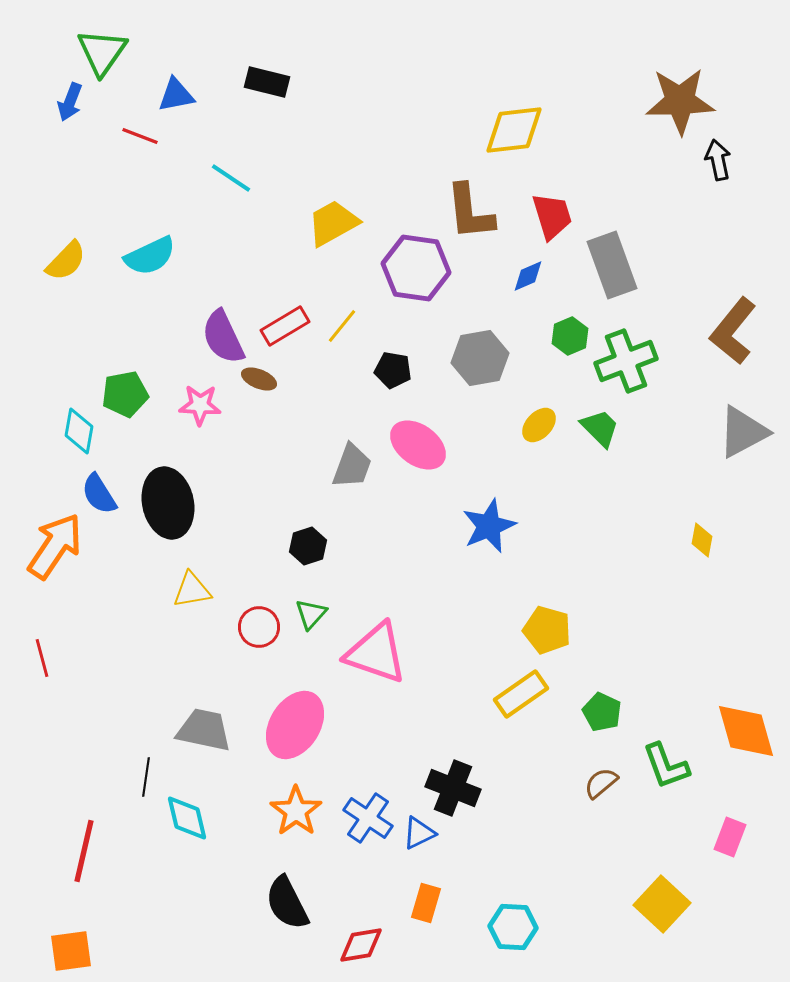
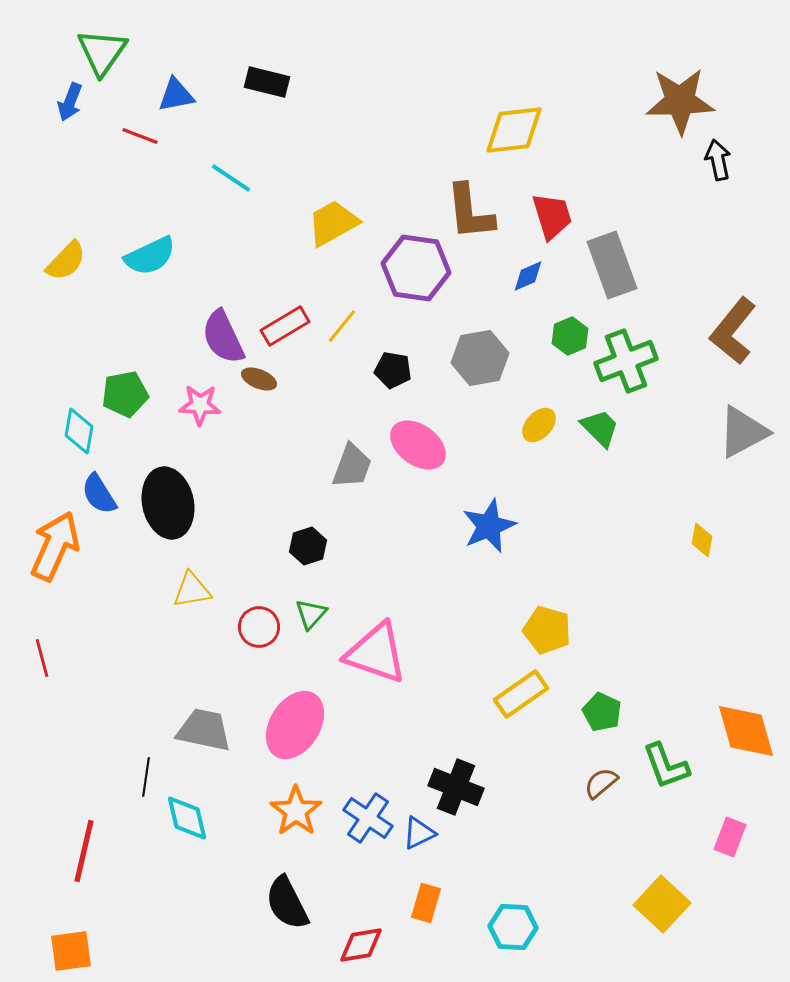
orange arrow at (55, 546): rotated 10 degrees counterclockwise
black cross at (453, 788): moved 3 px right, 1 px up
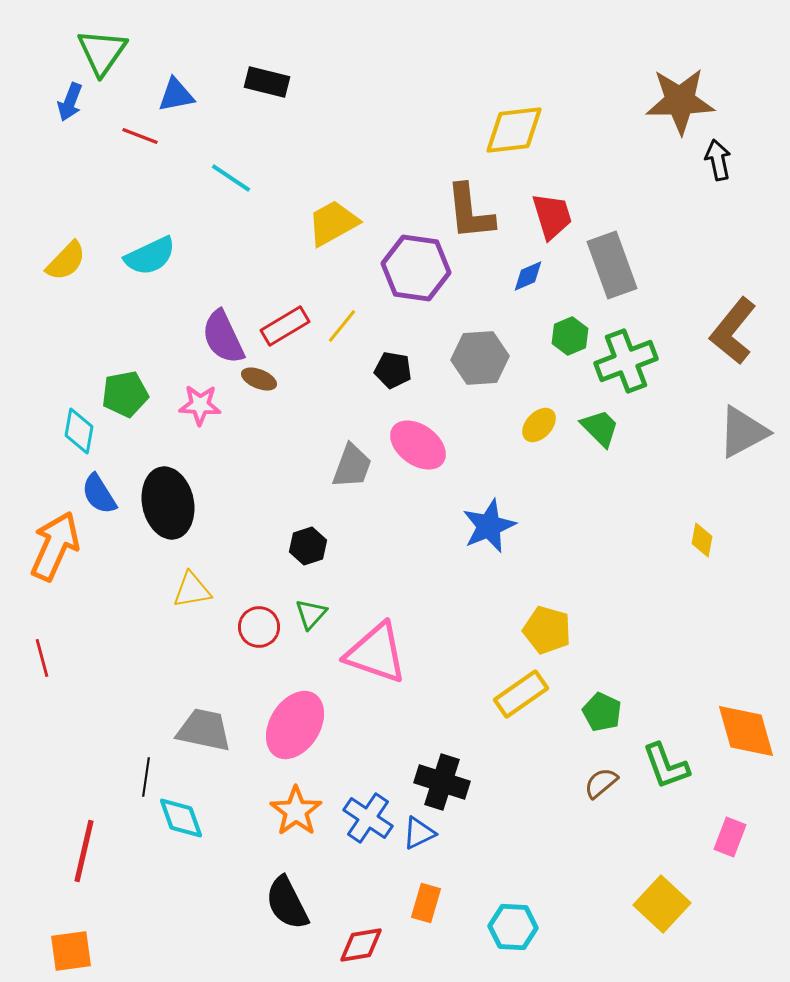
gray hexagon at (480, 358): rotated 6 degrees clockwise
black cross at (456, 787): moved 14 px left, 5 px up; rotated 4 degrees counterclockwise
cyan diamond at (187, 818): moved 6 px left; rotated 6 degrees counterclockwise
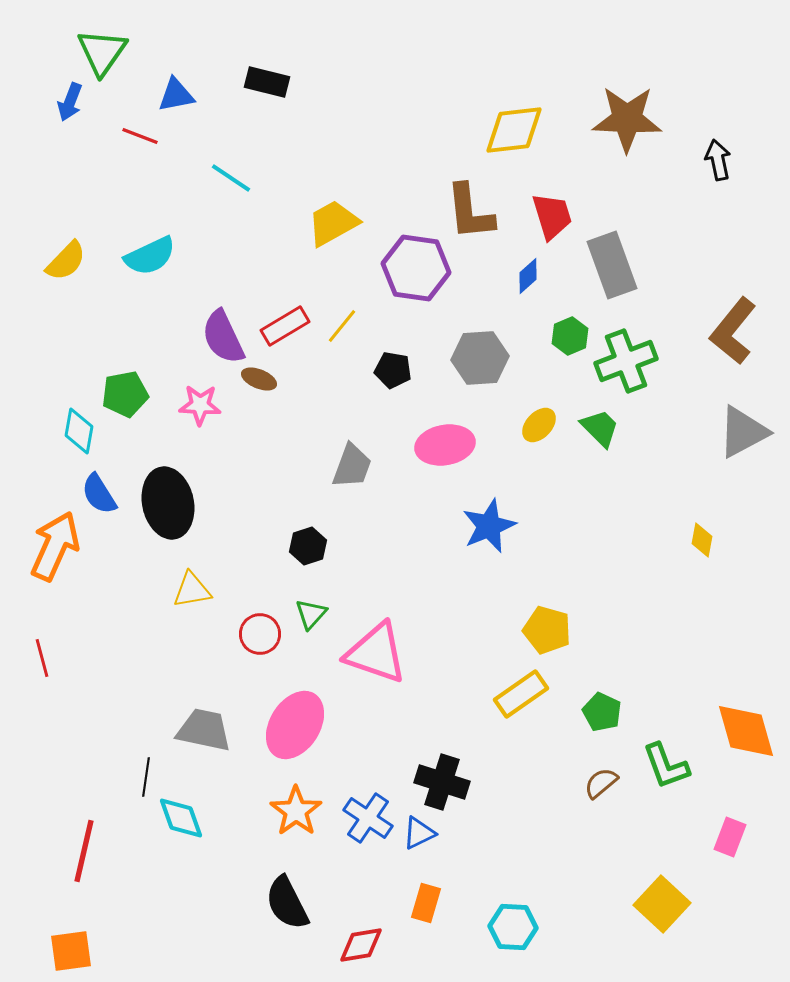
brown star at (680, 101): moved 53 px left, 18 px down; rotated 4 degrees clockwise
blue diamond at (528, 276): rotated 18 degrees counterclockwise
pink ellipse at (418, 445): moved 27 px right; rotated 46 degrees counterclockwise
red circle at (259, 627): moved 1 px right, 7 px down
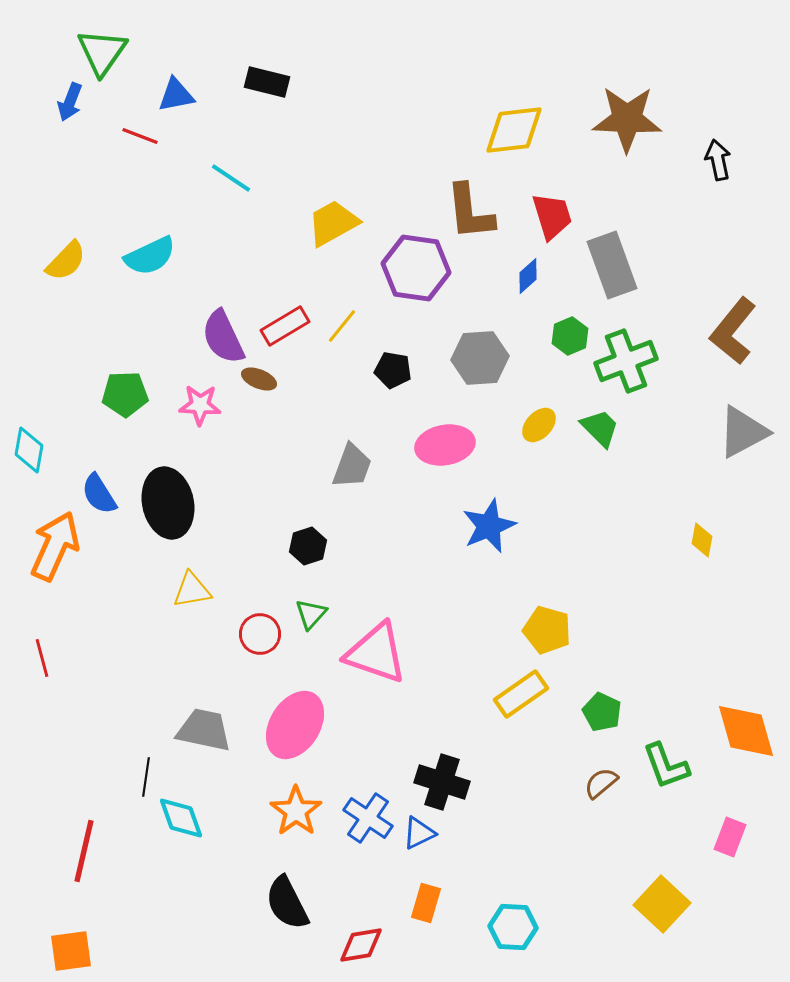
green pentagon at (125, 394): rotated 9 degrees clockwise
cyan diamond at (79, 431): moved 50 px left, 19 px down
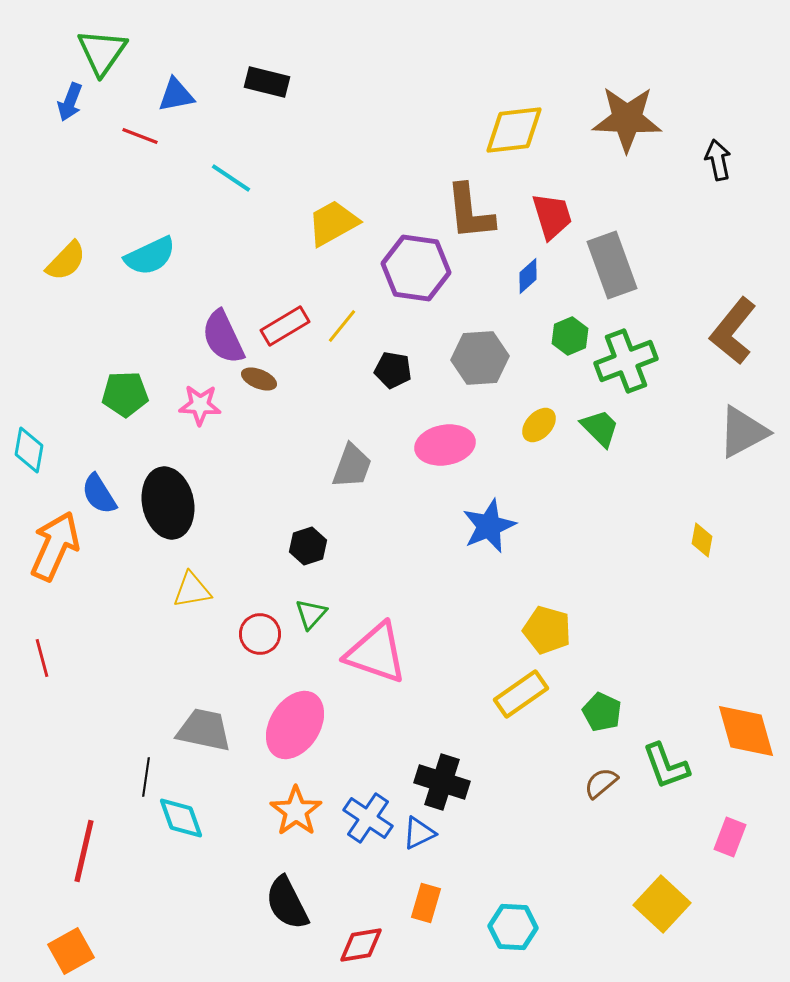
orange square at (71, 951): rotated 21 degrees counterclockwise
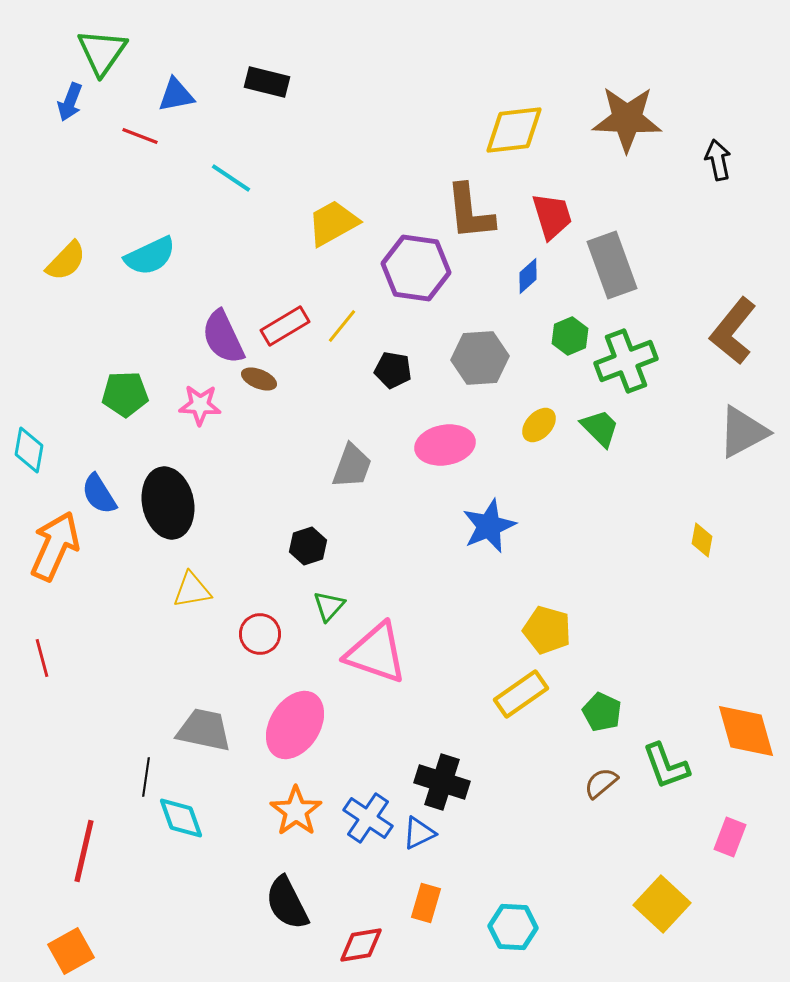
green triangle at (311, 614): moved 18 px right, 8 px up
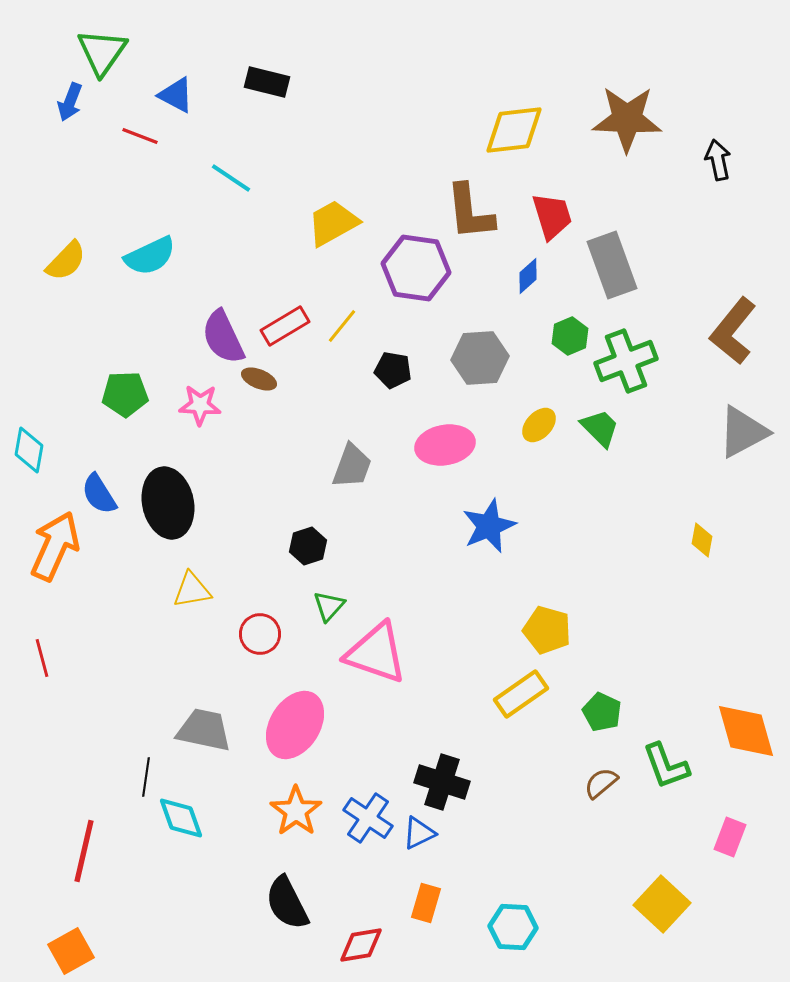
blue triangle at (176, 95): rotated 39 degrees clockwise
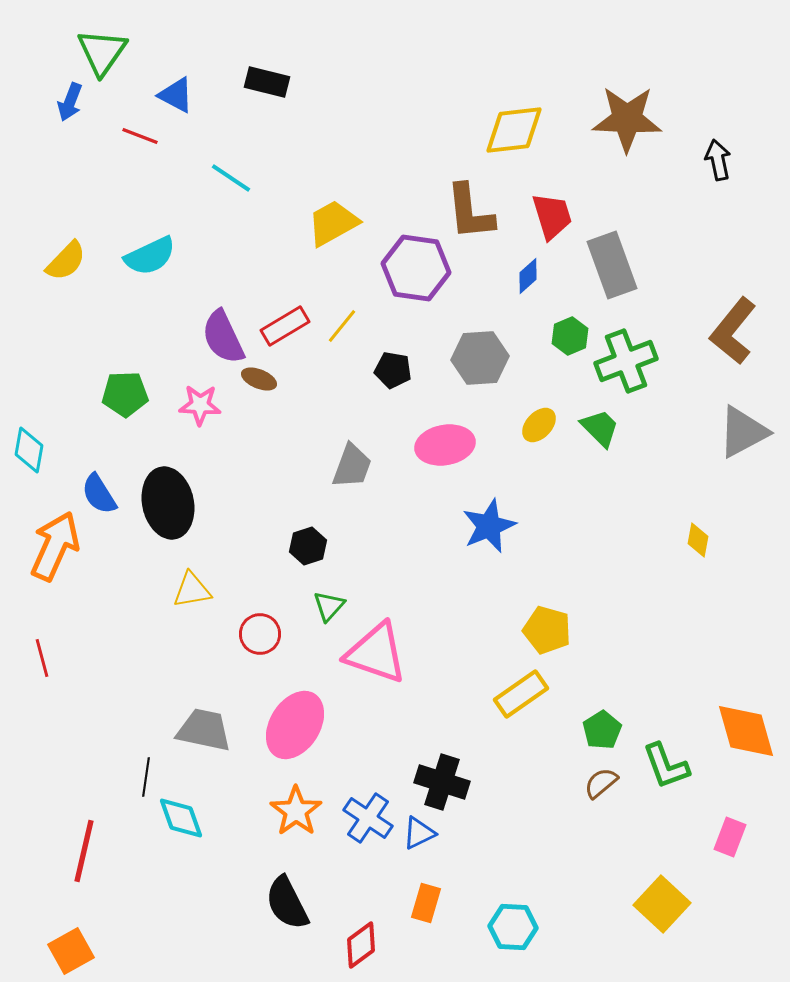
yellow diamond at (702, 540): moved 4 px left
green pentagon at (602, 712): moved 18 px down; rotated 15 degrees clockwise
red diamond at (361, 945): rotated 27 degrees counterclockwise
